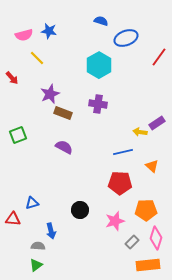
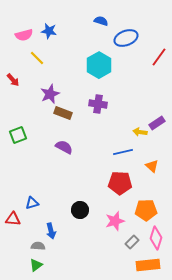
red arrow: moved 1 px right, 2 px down
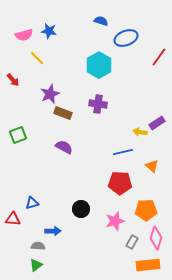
black circle: moved 1 px right, 1 px up
blue arrow: moved 2 px right; rotated 77 degrees counterclockwise
gray rectangle: rotated 16 degrees counterclockwise
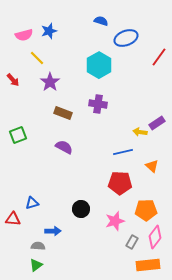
blue star: rotated 28 degrees counterclockwise
purple star: moved 12 px up; rotated 12 degrees counterclockwise
pink diamond: moved 1 px left, 1 px up; rotated 20 degrees clockwise
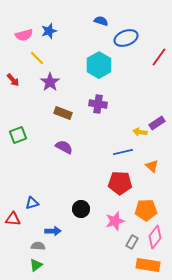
orange rectangle: rotated 15 degrees clockwise
